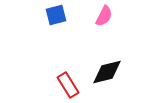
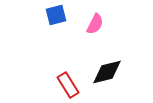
pink semicircle: moved 9 px left, 8 px down
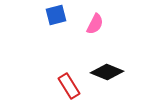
black diamond: rotated 36 degrees clockwise
red rectangle: moved 1 px right, 1 px down
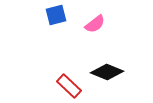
pink semicircle: rotated 25 degrees clockwise
red rectangle: rotated 15 degrees counterclockwise
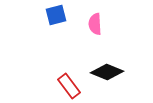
pink semicircle: rotated 125 degrees clockwise
red rectangle: rotated 10 degrees clockwise
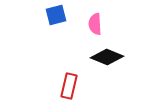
black diamond: moved 15 px up
red rectangle: rotated 50 degrees clockwise
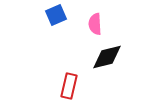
blue square: rotated 10 degrees counterclockwise
black diamond: rotated 36 degrees counterclockwise
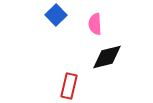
blue square: rotated 20 degrees counterclockwise
